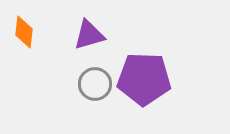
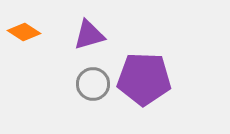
orange diamond: rotated 64 degrees counterclockwise
gray circle: moved 2 px left
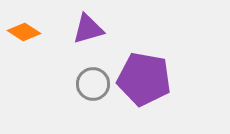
purple triangle: moved 1 px left, 6 px up
purple pentagon: rotated 8 degrees clockwise
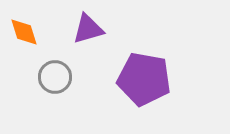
orange diamond: rotated 40 degrees clockwise
gray circle: moved 38 px left, 7 px up
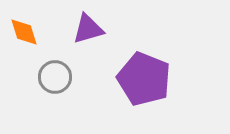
purple pentagon: rotated 12 degrees clockwise
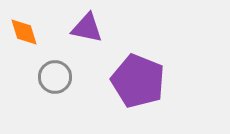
purple triangle: moved 1 px left, 1 px up; rotated 28 degrees clockwise
purple pentagon: moved 6 px left, 2 px down
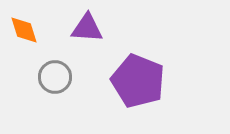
purple triangle: rotated 8 degrees counterclockwise
orange diamond: moved 2 px up
